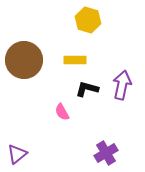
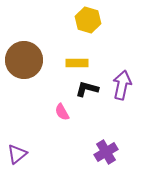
yellow rectangle: moved 2 px right, 3 px down
purple cross: moved 1 px up
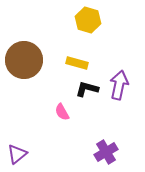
yellow rectangle: rotated 15 degrees clockwise
purple arrow: moved 3 px left
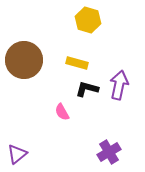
purple cross: moved 3 px right
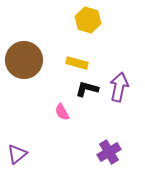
purple arrow: moved 2 px down
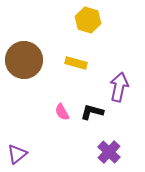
yellow rectangle: moved 1 px left
black L-shape: moved 5 px right, 23 px down
purple cross: rotated 15 degrees counterclockwise
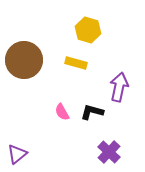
yellow hexagon: moved 10 px down
